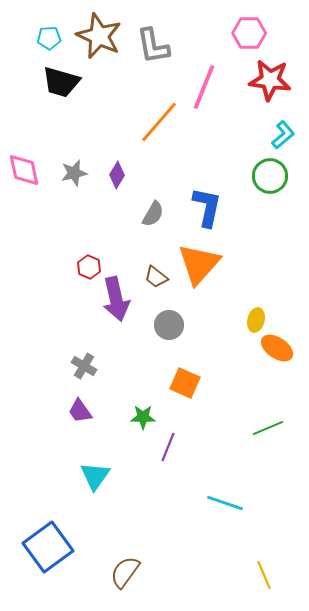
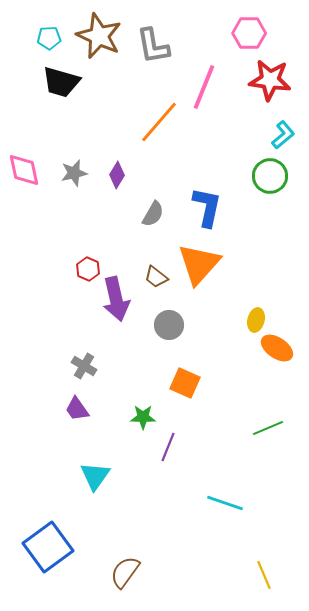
red hexagon: moved 1 px left, 2 px down
purple trapezoid: moved 3 px left, 2 px up
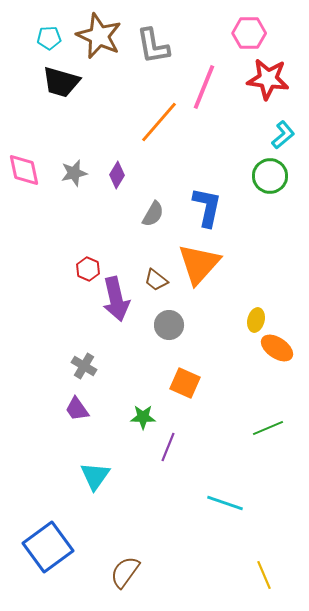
red star: moved 2 px left, 1 px up
brown trapezoid: moved 3 px down
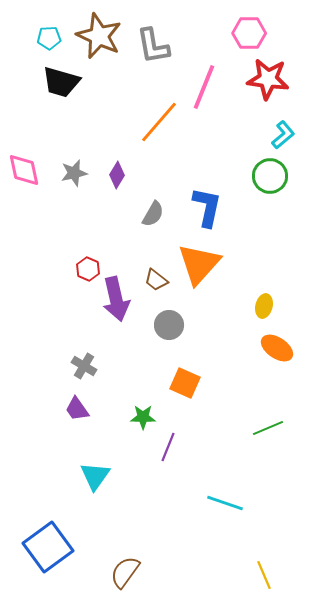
yellow ellipse: moved 8 px right, 14 px up
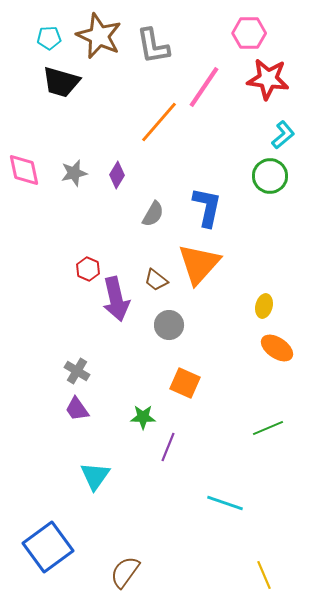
pink line: rotated 12 degrees clockwise
gray cross: moved 7 px left, 5 px down
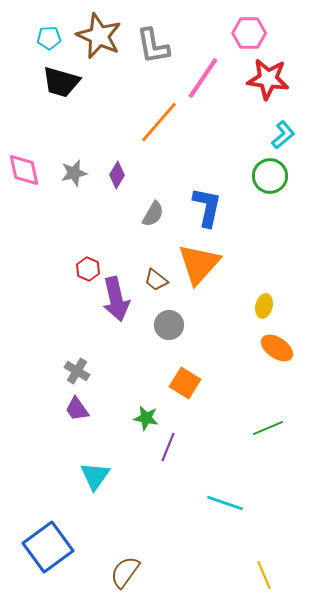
pink line: moved 1 px left, 9 px up
orange square: rotated 8 degrees clockwise
green star: moved 3 px right, 1 px down; rotated 10 degrees clockwise
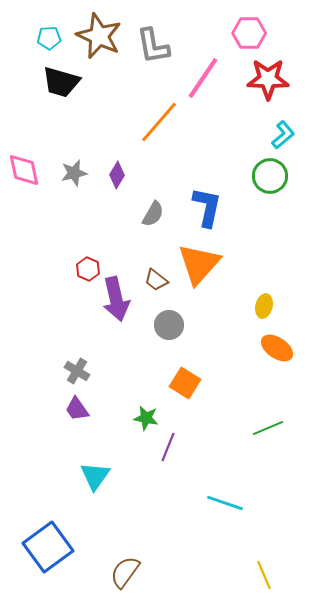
red star: rotated 6 degrees counterclockwise
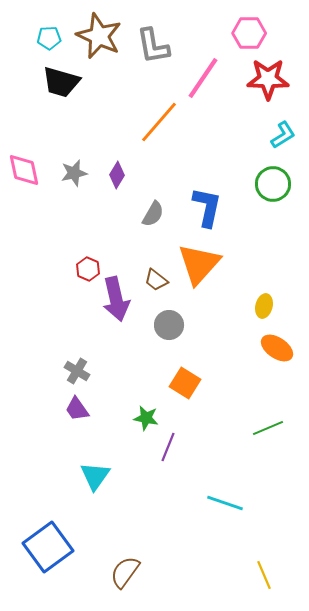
cyan L-shape: rotated 8 degrees clockwise
green circle: moved 3 px right, 8 px down
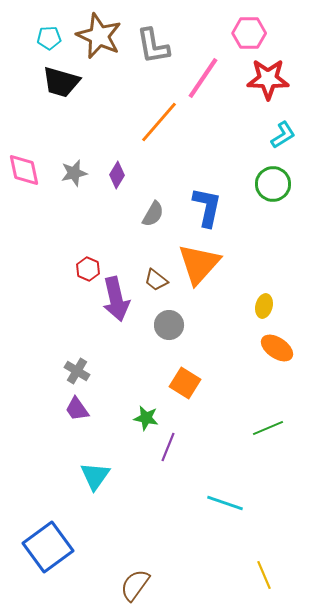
brown semicircle: moved 10 px right, 13 px down
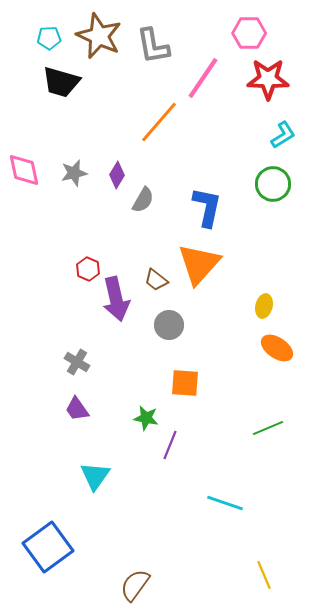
gray semicircle: moved 10 px left, 14 px up
gray cross: moved 9 px up
orange square: rotated 28 degrees counterclockwise
purple line: moved 2 px right, 2 px up
